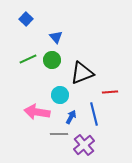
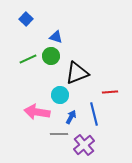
blue triangle: rotated 32 degrees counterclockwise
green circle: moved 1 px left, 4 px up
black triangle: moved 5 px left
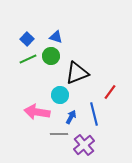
blue square: moved 1 px right, 20 px down
red line: rotated 49 degrees counterclockwise
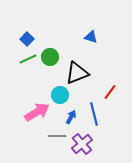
blue triangle: moved 35 px right
green circle: moved 1 px left, 1 px down
pink arrow: rotated 140 degrees clockwise
gray line: moved 2 px left, 2 px down
purple cross: moved 2 px left, 1 px up
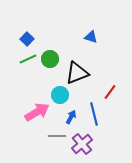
green circle: moved 2 px down
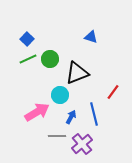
red line: moved 3 px right
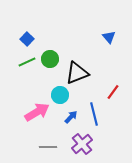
blue triangle: moved 18 px right; rotated 32 degrees clockwise
green line: moved 1 px left, 3 px down
blue arrow: rotated 16 degrees clockwise
gray line: moved 9 px left, 11 px down
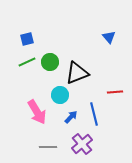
blue square: rotated 32 degrees clockwise
green circle: moved 3 px down
red line: moved 2 px right; rotated 49 degrees clockwise
pink arrow: rotated 90 degrees clockwise
